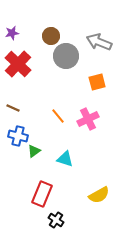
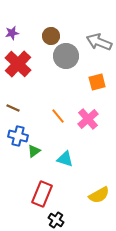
pink cross: rotated 15 degrees counterclockwise
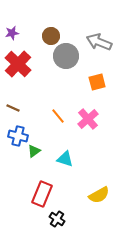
black cross: moved 1 px right, 1 px up
